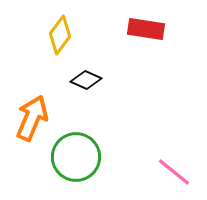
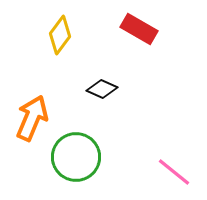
red rectangle: moved 7 px left; rotated 21 degrees clockwise
black diamond: moved 16 px right, 9 px down
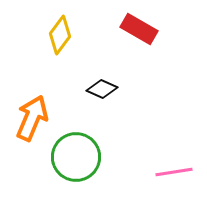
pink line: rotated 48 degrees counterclockwise
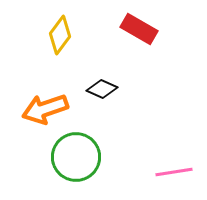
orange arrow: moved 13 px right, 9 px up; rotated 132 degrees counterclockwise
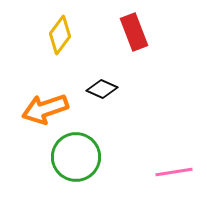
red rectangle: moved 5 px left, 3 px down; rotated 39 degrees clockwise
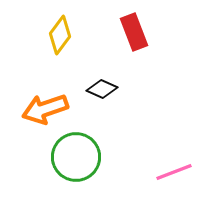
pink line: rotated 12 degrees counterclockwise
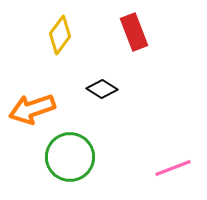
black diamond: rotated 8 degrees clockwise
orange arrow: moved 13 px left
green circle: moved 6 px left
pink line: moved 1 px left, 4 px up
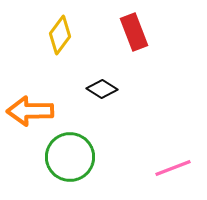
orange arrow: moved 2 px left, 2 px down; rotated 18 degrees clockwise
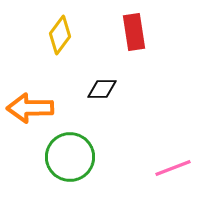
red rectangle: rotated 12 degrees clockwise
black diamond: rotated 32 degrees counterclockwise
orange arrow: moved 3 px up
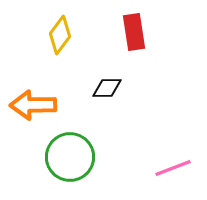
black diamond: moved 5 px right, 1 px up
orange arrow: moved 3 px right, 3 px up
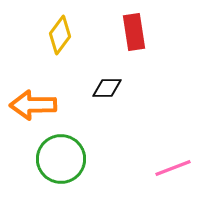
green circle: moved 9 px left, 2 px down
